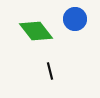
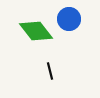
blue circle: moved 6 px left
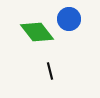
green diamond: moved 1 px right, 1 px down
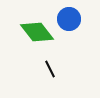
black line: moved 2 px up; rotated 12 degrees counterclockwise
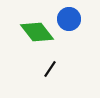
black line: rotated 60 degrees clockwise
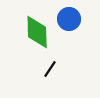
green diamond: rotated 36 degrees clockwise
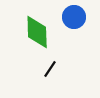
blue circle: moved 5 px right, 2 px up
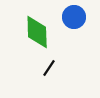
black line: moved 1 px left, 1 px up
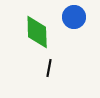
black line: rotated 24 degrees counterclockwise
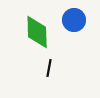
blue circle: moved 3 px down
